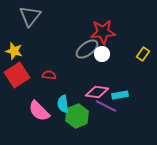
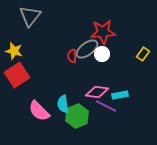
red semicircle: moved 23 px right, 19 px up; rotated 96 degrees counterclockwise
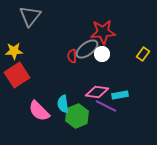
yellow star: rotated 18 degrees counterclockwise
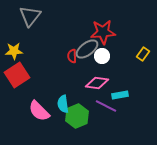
white circle: moved 2 px down
pink diamond: moved 9 px up
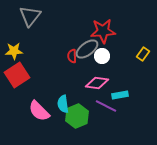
red star: moved 1 px up
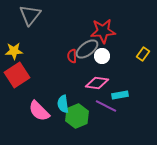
gray triangle: moved 1 px up
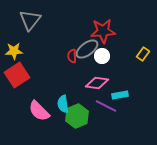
gray triangle: moved 5 px down
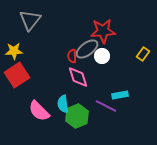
pink diamond: moved 19 px left, 6 px up; rotated 65 degrees clockwise
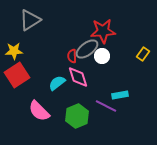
gray triangle: rotated 20 degrees clockwise
cyan semicircle: moved 6 px left, 21 px up; rotated 60 degrees clockwise
